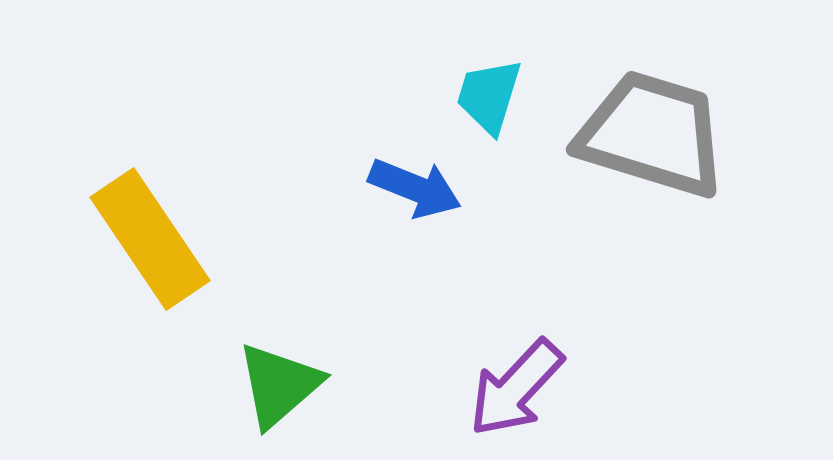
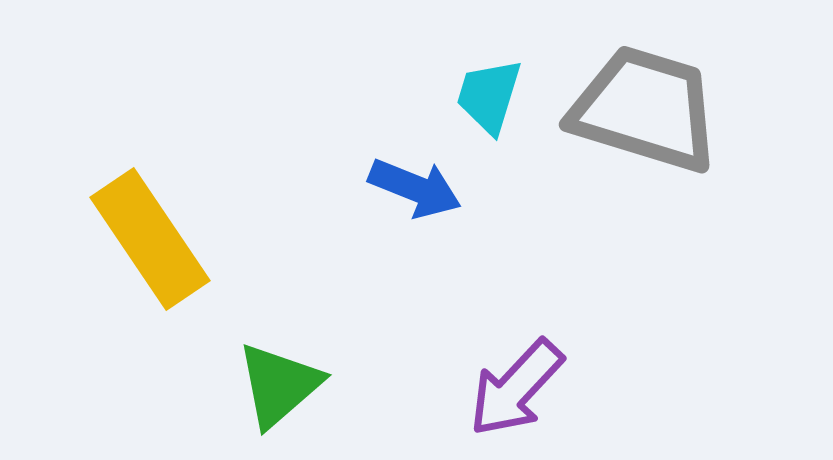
gray trapezoid: moved 7 px left, 25 px up
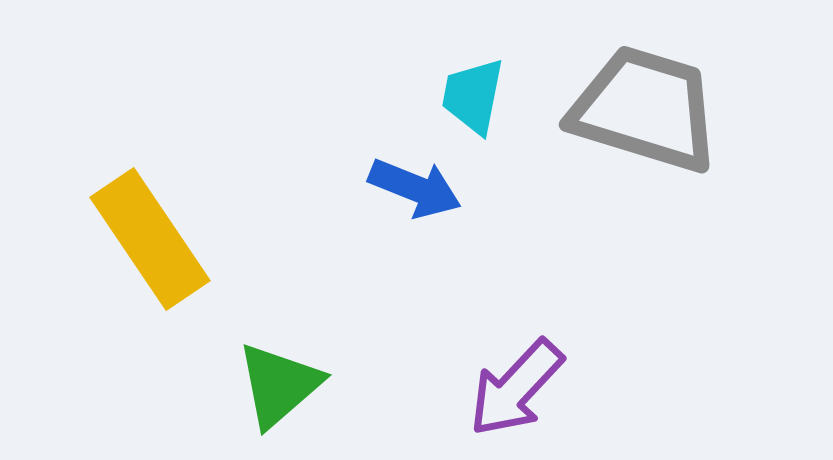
cyan trapezoid: moved 16 px left; rotated 6 degrees counterclockwise
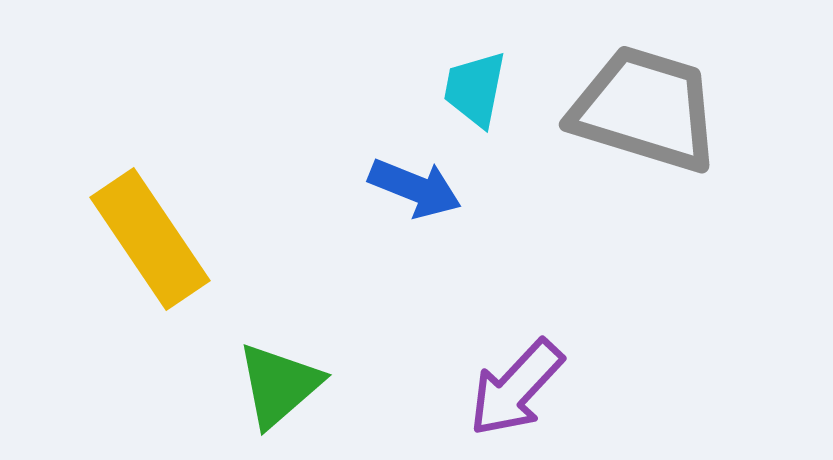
cyan trapezoid: moved 2 px right, 7 px up
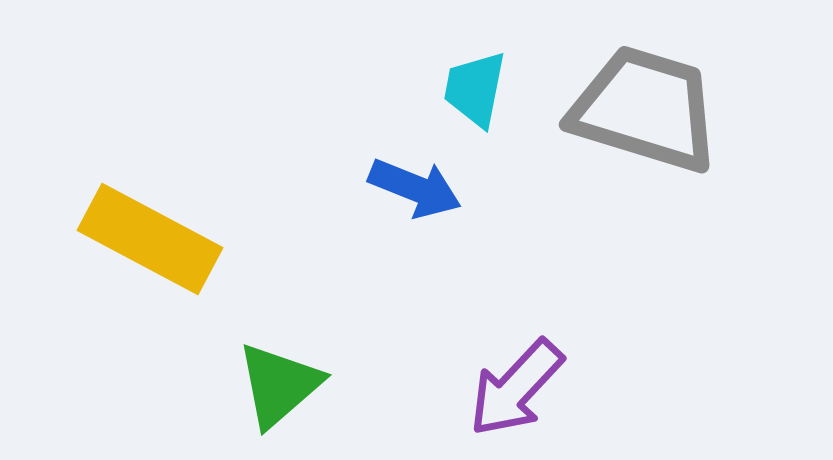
yellow rectangle: rotated 28 degrees counterclockwise
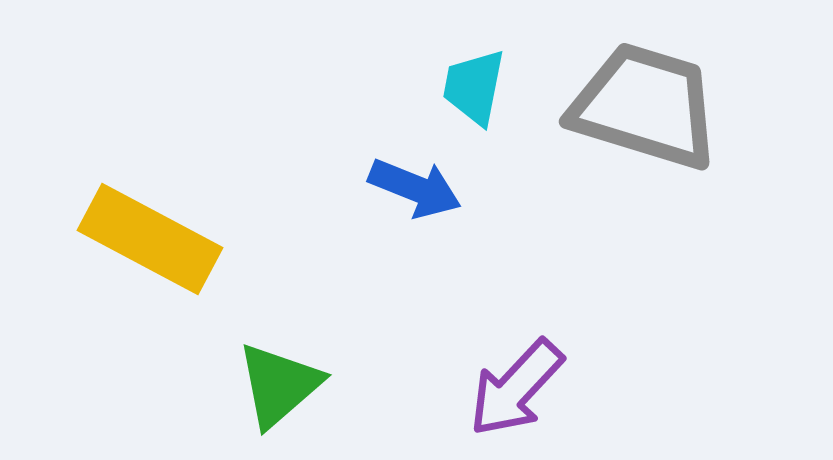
cyan trapezoid: moved 1 px left, 2 px up
gray trapezoid: moved 3 px up
